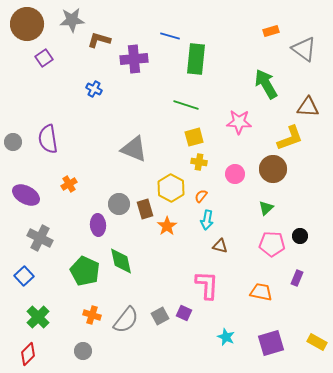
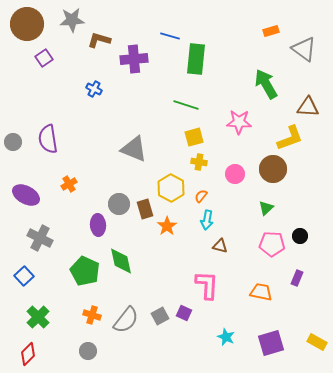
gray circle at (83, 351): moved 5 px right
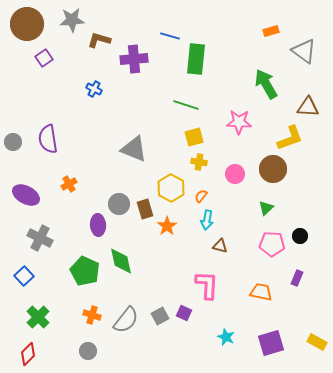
gray triangle at (304, 49): moved 2 px down
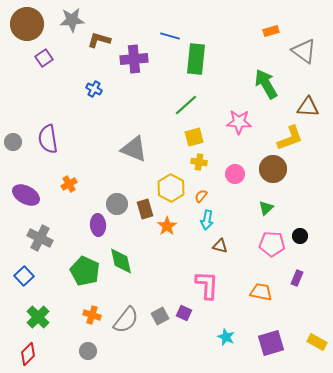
green line at (186, 105): rotated 60 degrees counterclockwise
gray circle at (119, 204): moved 2 px left
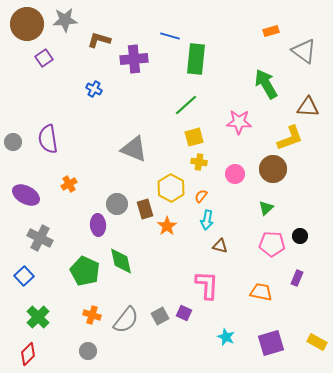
gray star at (72, 20): moved 7 px left
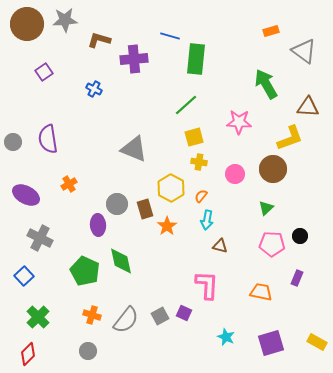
purple square at (44, 58): moved 14 px down
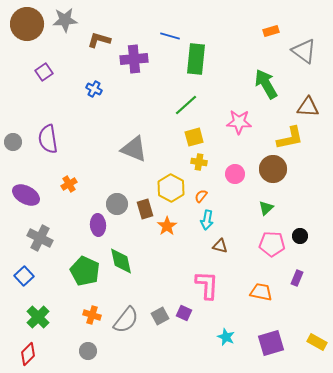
yellow L-shape at (290, 138): rotated 8 degrees clockwise
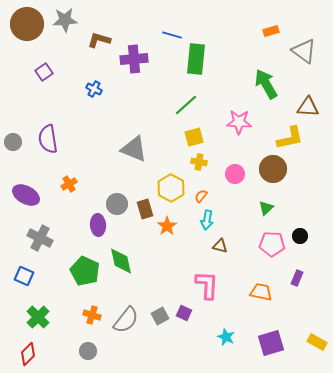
blue line at (170, 36): moved 2 px right, 1 px up
blue square at (24, 276): rotated 24 degrees counterclockwise
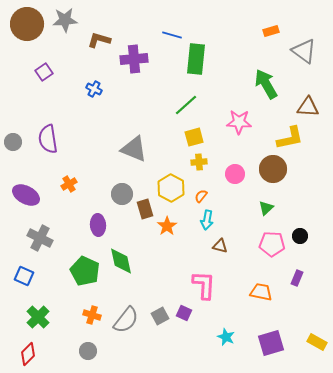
yellow cross at (199, 162): rotated 14 degrees counterclockwise
gray circle at (117, 204): moved 5 px right, 10 px up
pink L-shape at (207, 285): moved 3 px left
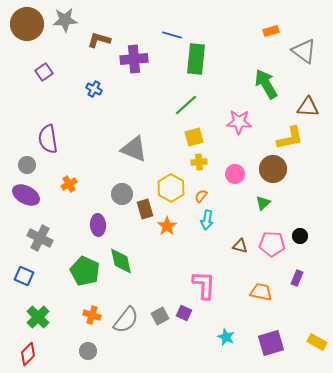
gray circle at (13, 142): moved 14 px right, 23 px down
green triangle at (266, 208): moved 3 px left, 5 px up
brown triangle at (220, 246): moved 20 px right
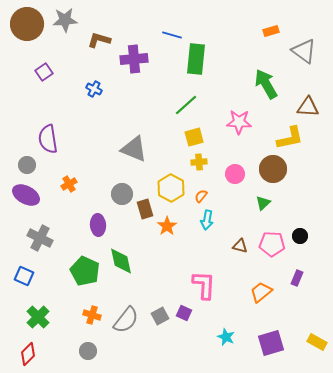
orange trapezoid at (261, 292): rotated 50 degrees counterclockwise
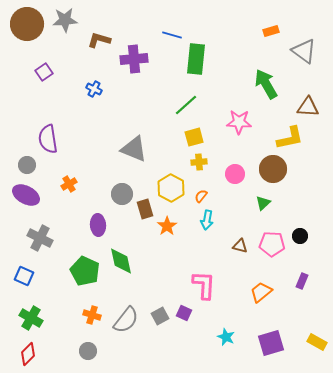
purple rectangle at (297, 278): moved 5 px right, 3 px down
green cross at (38, 317): moved 7 px left, 1 px down; rotated 15 degrees counterclockwise
